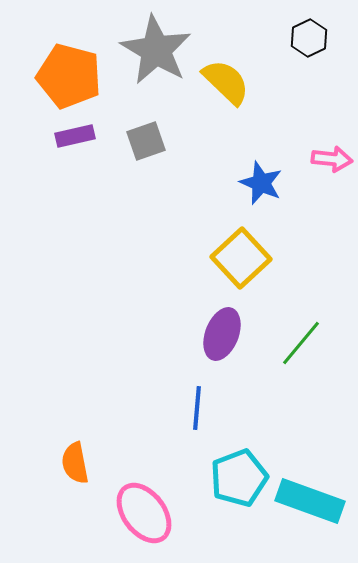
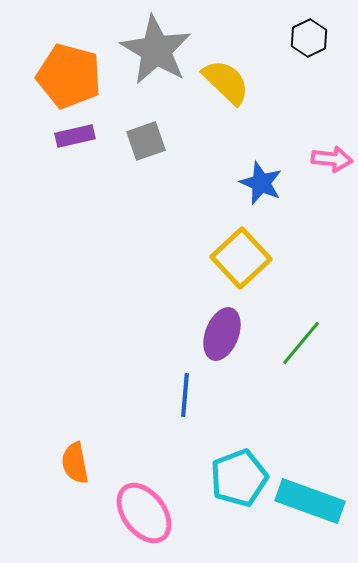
blue line: moved 12 px left, 13 px up
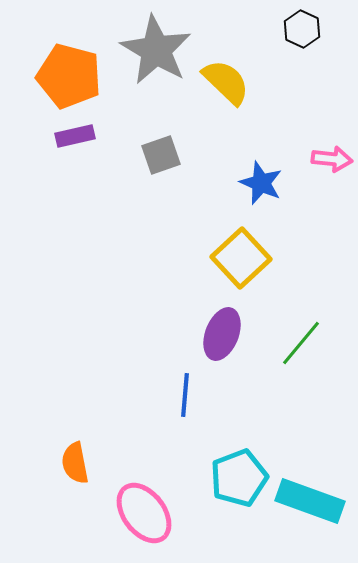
black hexagon: moved 7 px left, 9 px up; rotated 9 degrees counterclockwise
gray square: moved 15 px right, 14 px down
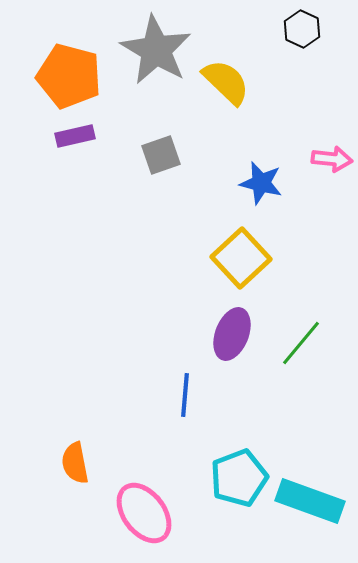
blue star: rotated 9 degrees counterclockwise
purple ellipse: moved 10 px right
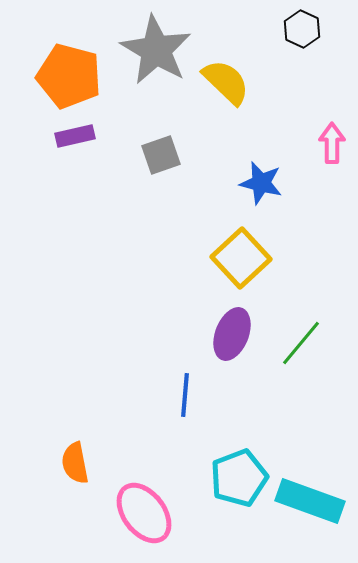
pink arrow: moved 16 px up; rotated 96 degrees counterclockwise
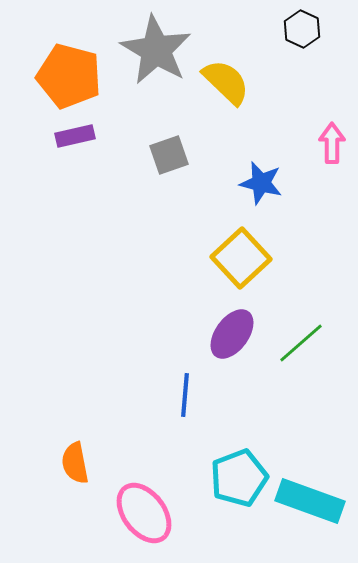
gray square: moved 8 px right
purple ellipse: rotated 15 degrees clockwise
green line: rotated 9 degrees clockwise
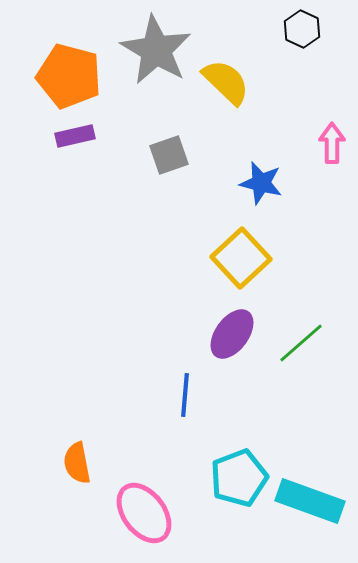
orange semicircle: moved 2 px right
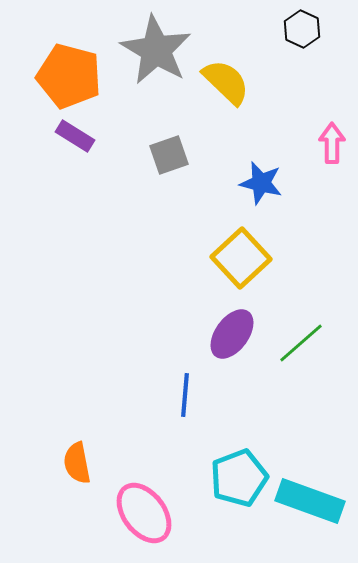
purple rectangle: rotated 45 degrees clockwise
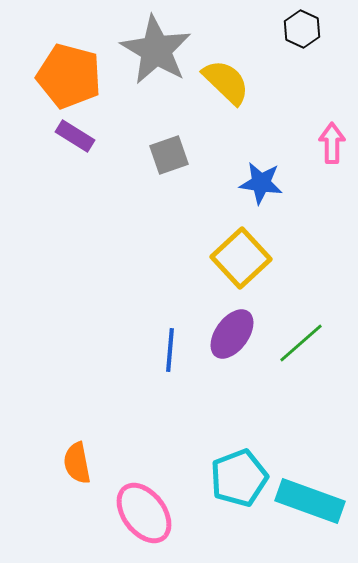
blue star: rotated 6 degrees counterclockwise
blue line: moved 15 px left, 45 px up
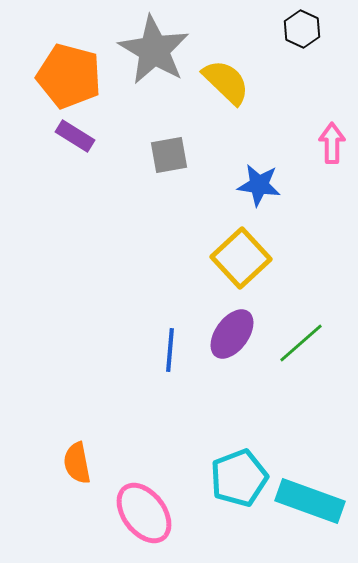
gray star: moved 2 px left
gray square: rotated 9 degrees clockwise
blue star: moved 2 px left, 2 px down
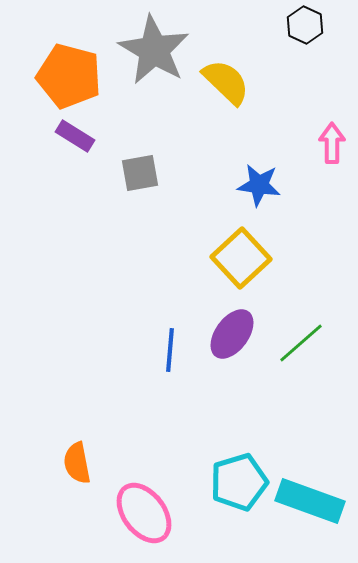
black hexagon: moved 3 px right, 4 px up
gray square: moved 29 px left, 18 px down
cyan pentagon: moved 4 px down; rotated 4 degrees clockwise
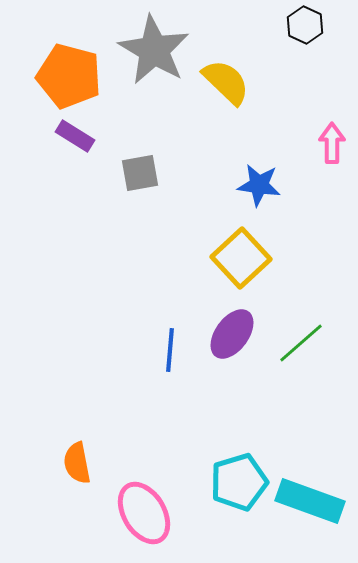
pink ellipse: rotated 6 degrees clockwise
